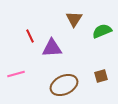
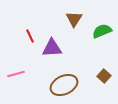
brown square: moved 3 px right; rotated 32 degrees counterclockwise
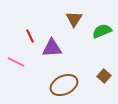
pink line: moved 12 px up; rotated 42 degrees clockwise
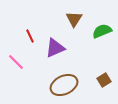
purple triangle: moved 3 px right; rotated 20 degrees counterclockwise
pink line: rotated 18 degrees clockwise
brown square: moved 4 px down; rotated 16 degrees clockwise
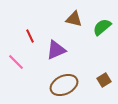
brown triangle: rotated 48 degrees counterclockwise
green semicircle: moved 4 px up; rotated 18 degrees counterclockwise
purple triangle: moved 1 px right, 2 px down
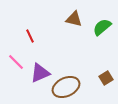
purple triangle: moved 16 px left, 23 px down
brown square: moved 2 px right, 2 px up
brown ellipse: moved 2 px right, 2 px down
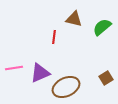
red line: moved 24 px right, 1 px down; rotated 32 degrees clockwise
pink line: moved 2 px left, 6 px down; rotated 54 degrees counterclockwise
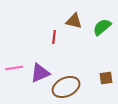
brown triangle: moved 2 px down
brown square: rotated 24 degrees clockwise
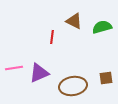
brown triangle: rotated 12 degrees clockwise
green semicircle: rotated 24 degrees clockwise
red line: moved 2 px left
purple triangle: moved 1 px left
brown ellipse: moved 7 px right, 1 px up; rotated 16 degrees clockwise
